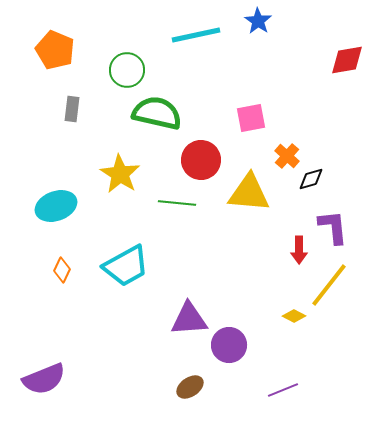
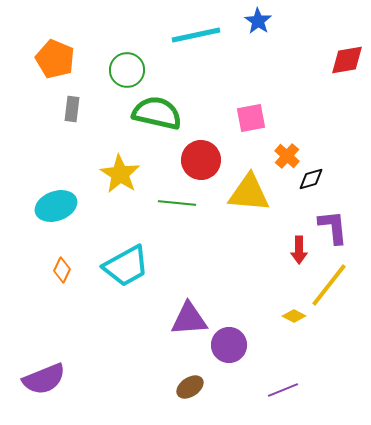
orange pentagon: moved 9 px down
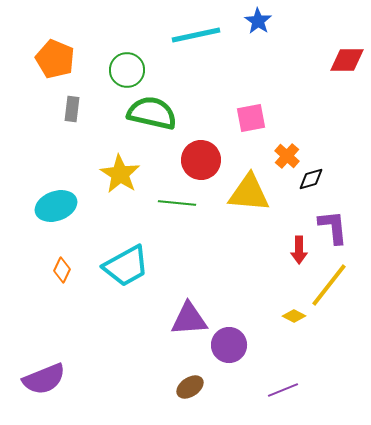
red diamond: rotated 9 degrees clockwise
green semicircle: moved 5 px left
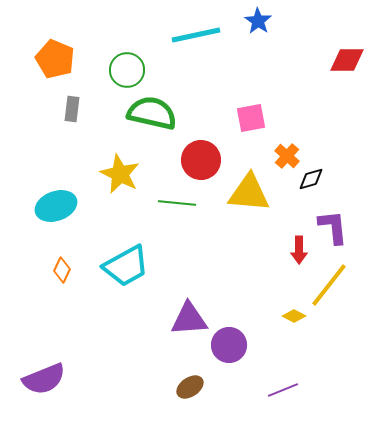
yellow star: rotated 6 degrees counterclockwise
